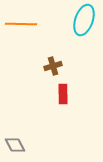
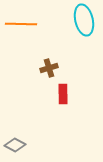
cyan ellipse: rotated 32 degrees counterclockwise
brown cross: moved 4 px left, 2 px down
gray diamond: rotated 35 degrees counterclockwise
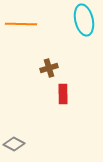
gray diamond: moved 1 px left, 1 px up
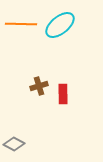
cyan ellipse: moved 24 px left, 5 px down; rotated 64 degrees clockwise
brown cross: moved 10 px left, 18 px down
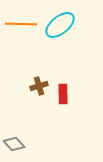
gray diamond: rotated 20 degrees clockwise
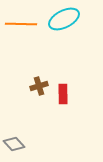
cyan ellipse: moved 4 px right, 6 px up; rotated 12 degrees clockwise
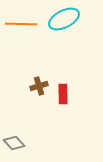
gray diamond: moved 1 px up
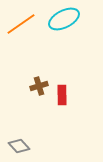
orange line: rotated 36 degrees counterclockwise
red rectangle: moved 1 px left, 1 px down
gray diamond: moved 5 px right, 3 px down
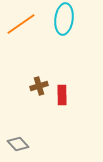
cyan ellipse: rotated 56 degrees counterclockwise
gray diamond: moved 1 px left, 2 px up
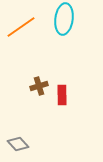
orange line: moved 3 px down
